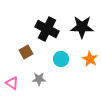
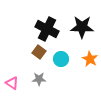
brown square: moved 13 px right; rotated 24 degrees counterclockwise
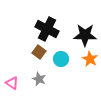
black star: moved 3 px right, 8 px down
gray star: rotated 24 degrees clockwise
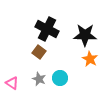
cyan circle: moved 1 px left, 19 px down
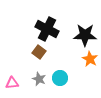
pink triangle: rotated 40 degrees counterclockwise
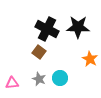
black star: moved 7 px left, 8 px up
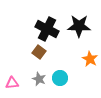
black star: moved 1 px right, 1 px up
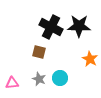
black cross: moved 4 px right, 2 px up
brown square: rotated 24 degrees counterclockwise
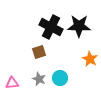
brown square: rotated 32 degrees counterclockwise
